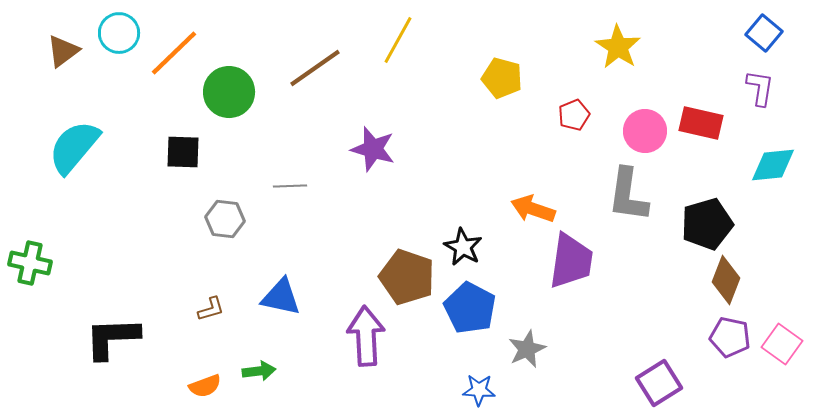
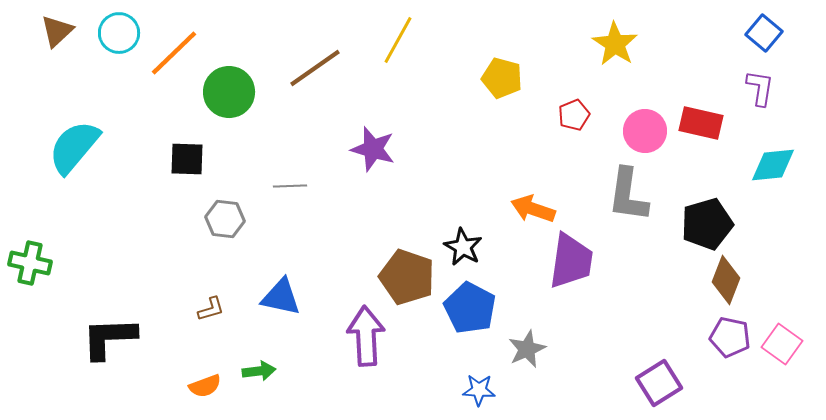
yellow star: moved 3 px left, 3 px up
brown triangle: moved 6 px left, 20 px up; rotated 6 degrees counterclockwise
black square: moved 4 px right, 7 px down
black L-shape: moved 3 px left
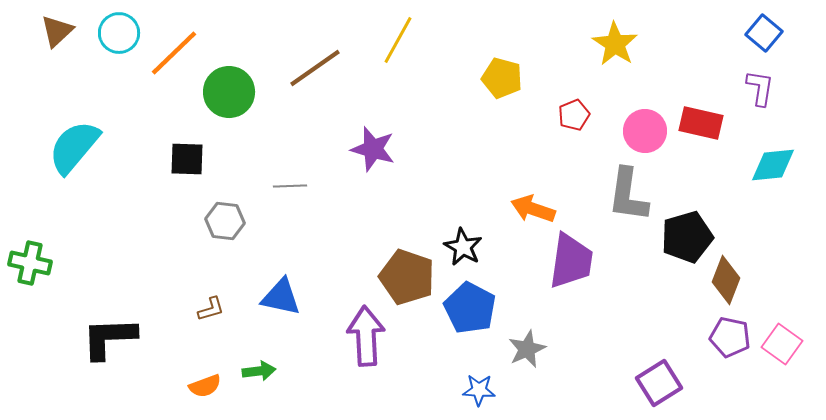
gray hexagon: moved 2 px down
black pentagon: moved 20 px left, 13 px down
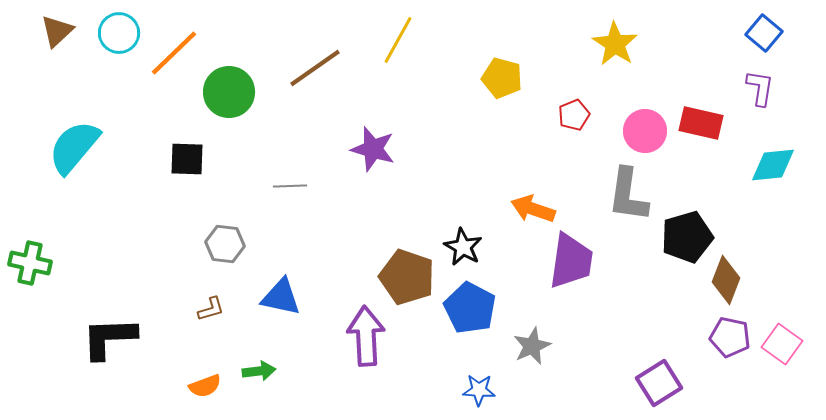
gray hexagon: moved 23 px down
gray star: moved 5 px right, 3 px up
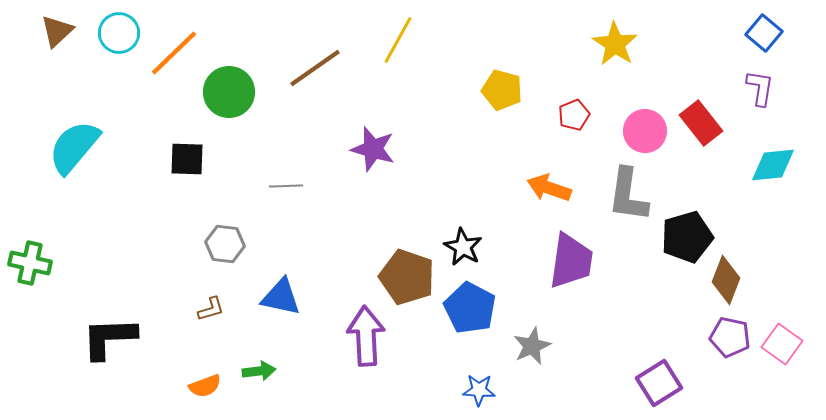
yellow pentagon: moved 12 px down
red rectangle: rotated 39 degrees clockwise
gray line: moved 4 px left
orange arrow: moved 16 px right, 21 px up
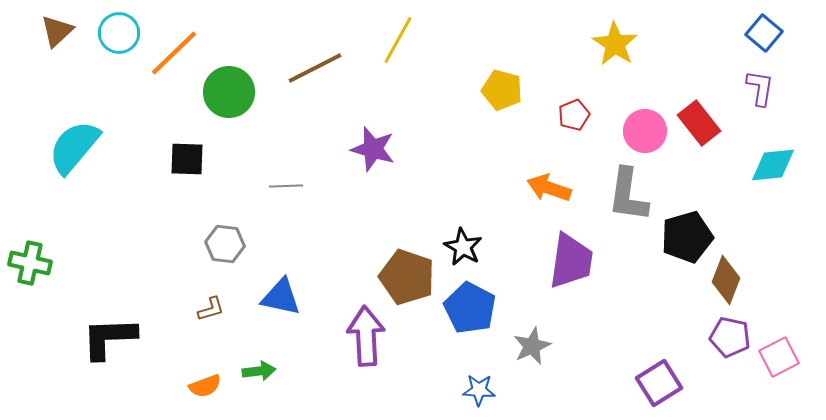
brown line: rotated 8 degrees clockwise
red rectangle: moved 2 px left
pink square: moved 3 px left, 13 px down; rotated 27 degrees clockwise
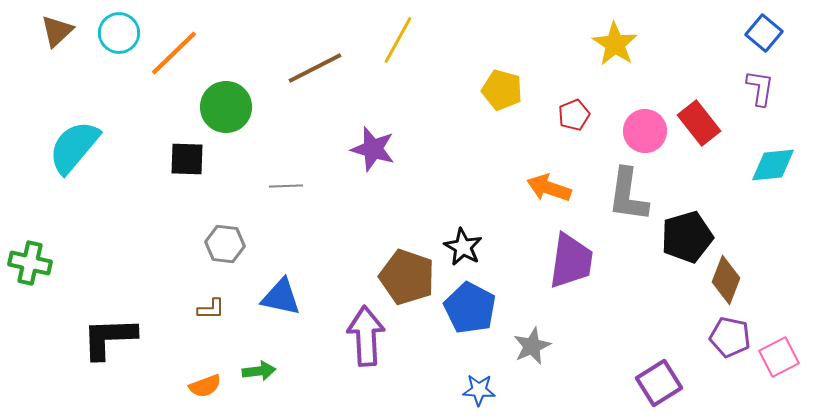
green circle: moved 3 px left, 15 px down
brown L-shape: rotated 16 degrees clockwise
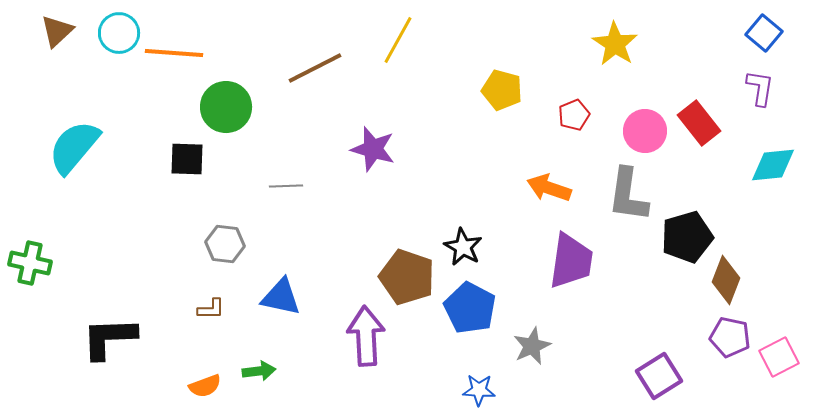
orange line: rotated 48 degrees clockwise
purple square: moved 7 px up
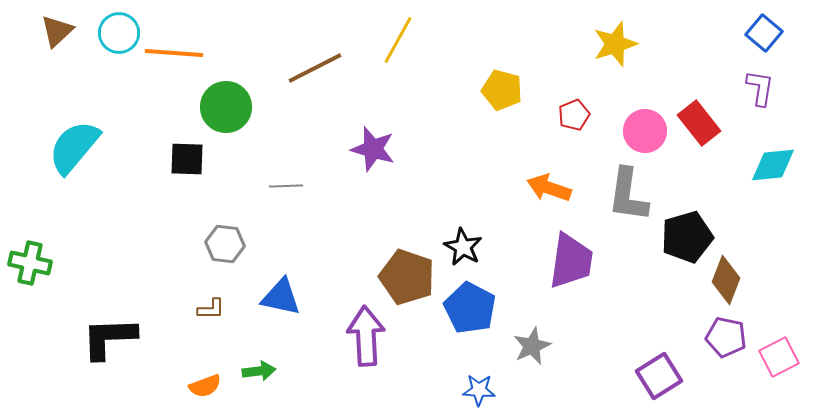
yellow star: rotated 21 degrees clockwise
purple pentagon: moved 4 px left
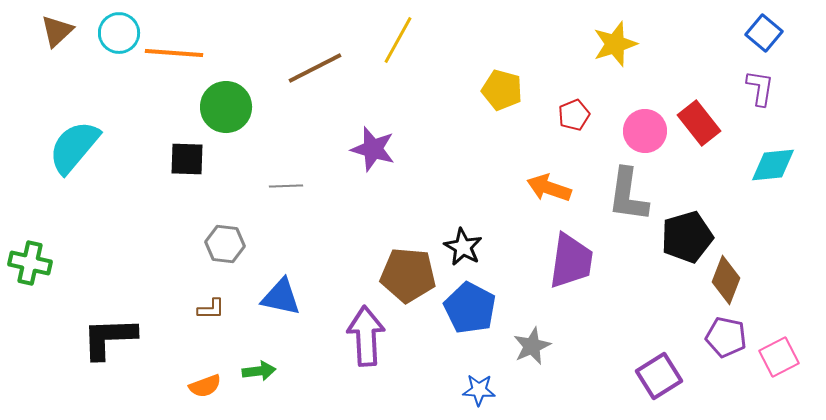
brown pentagon: moved 1 px right, 2 px up; rotated 14 degrees counterclockwise
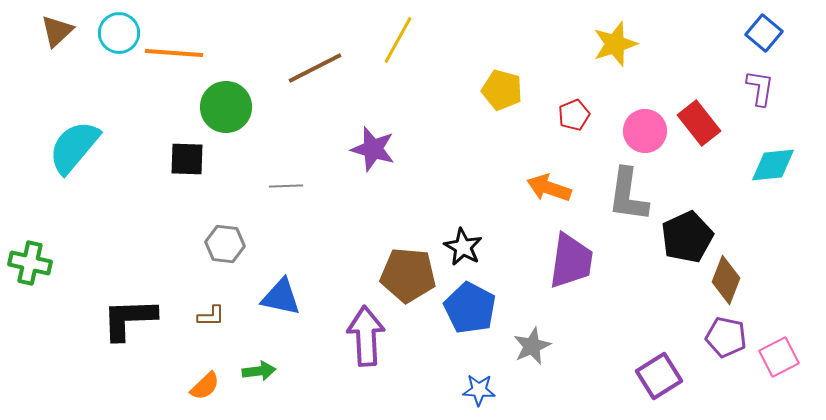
black pentagon: rotated 9 degrees counterclockwise
brown L-shape: moved 7 px down
black L-shape: moved 20 px right, 19 px up
orange semicircle: rotated 24 degrees counterclockwise
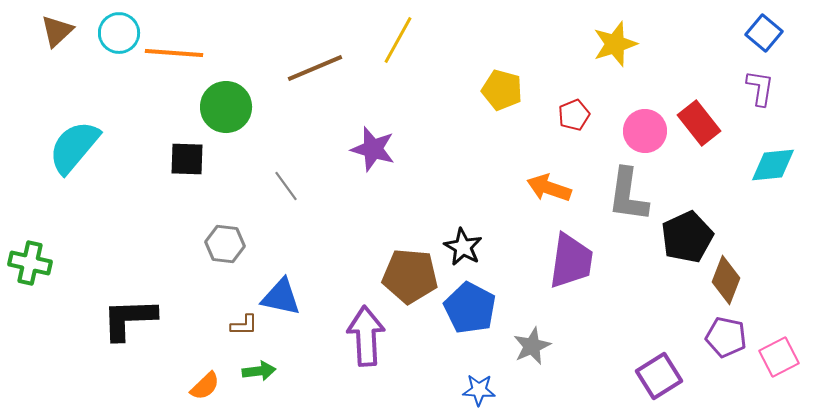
brown line: rotated 4 degrees clockwise
gray line: rotated 56 degrees clockwise
brown pentagon: moved 2 px right, 1 px down
brown L-shape: moved 33 px right, 9 px down
